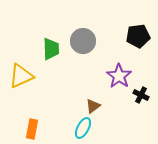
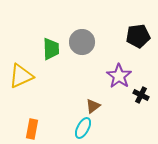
gray circle: moved 1 px left, 1 px down
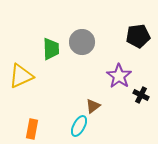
cyan ellipse: moved 4 px left, 2 px up
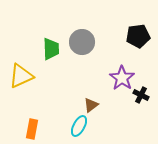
purple star: moved 3 px right, 2 px down
brown triangle: moved 2 px left, 1 px up
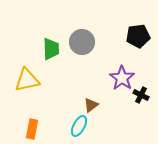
yellow triangle: moved 6 px right, 4 px down; rotated 12 degrees clockwise
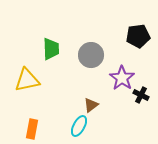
gray circle: moved 9 px right, 13 px down
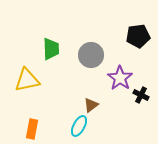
purple star: moved 2 px left
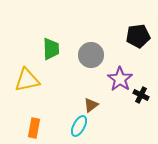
purple star: moved 1 px down
orange rectangle: moved 2 px right, 1 px up
